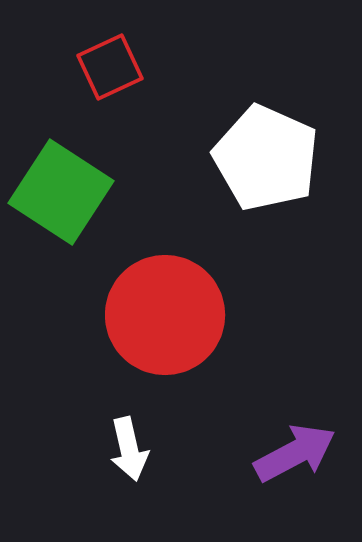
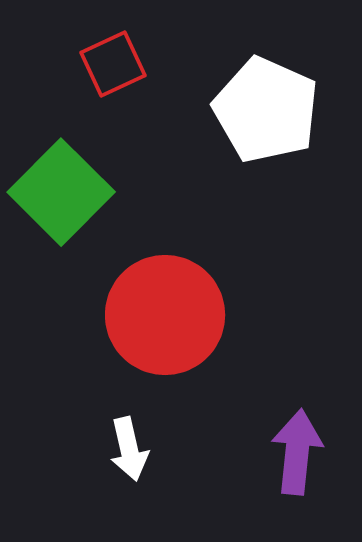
red square: moved 3 px right, 3 px up
white pentagon: moved 48 px up
green square: rotated 12 degrees clockwise
purple arrow: moved 2 px right, 1 px up; rotated 56 degrees counterclockwise
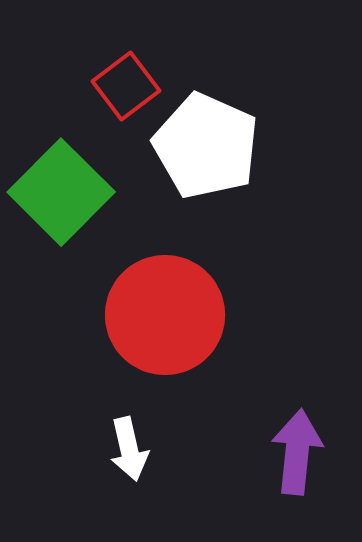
red square: moved 13 px right, 22 px down; rotated 12 degrees counterclockwise
white pentagon: moved 60 px left, 36 px down
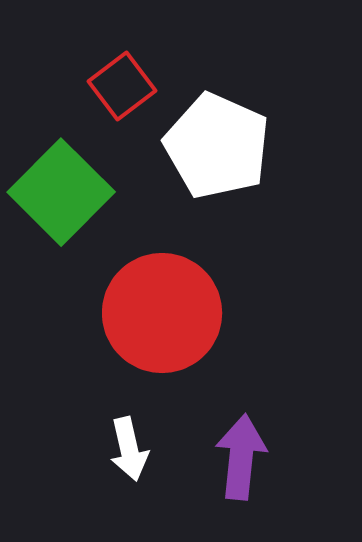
red square: moved 4 px left
white pentagon: moved 11 px right
red circle: moved 3 px left, 2 px up
purple arrow: moved 56 px left, 5 px down
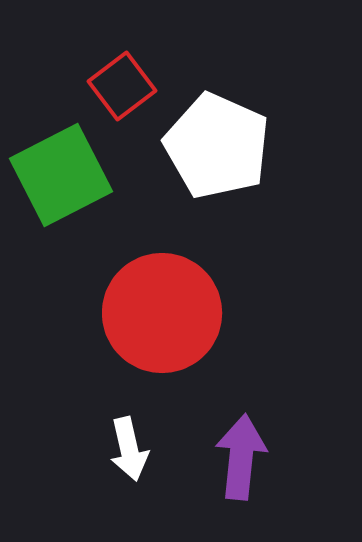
green square: moved 17 px up; rotated 18 degrees clockwise
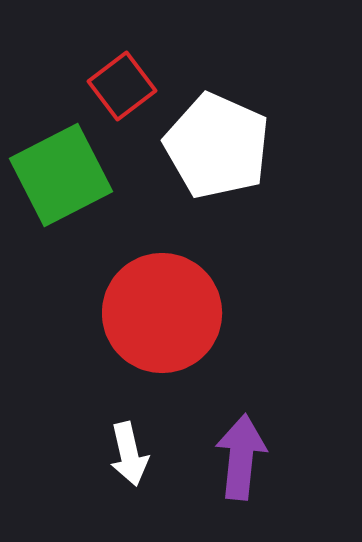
white arrow: moved 5 px down
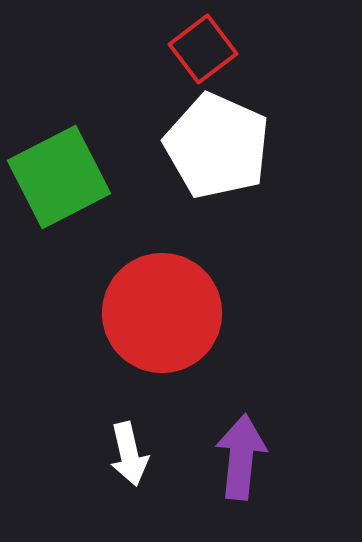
red square: moved 81 px right, 37 px up
green square: moved 2 px left, 2 px down
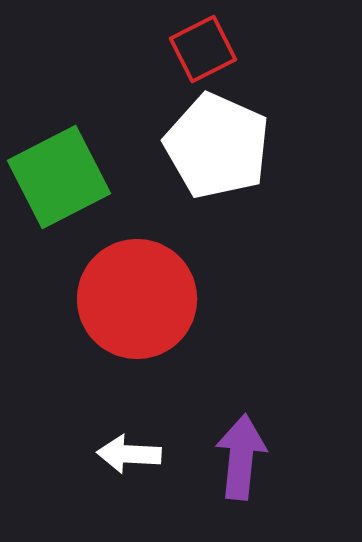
red square: rotated 10 degrees clockwise
red circle: moved 25 px left, 14 px up
white arrow: rotated 106 degrees clockwise
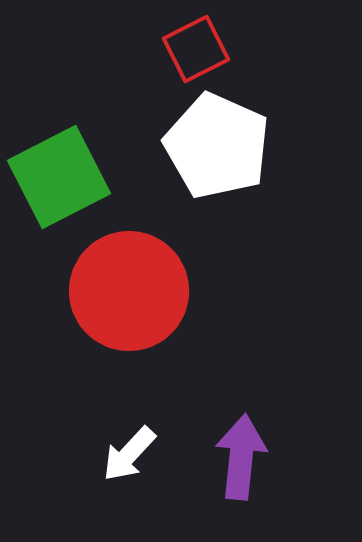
red square: moved 7 px left
red circle: moved 8 px left, 8 px up
white arrow: rotated 50 degrees counterclockwise
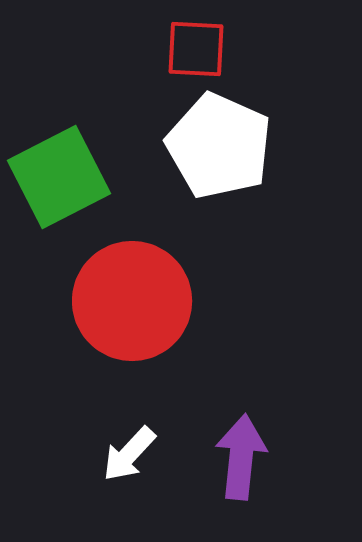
red square: rotated 30 degrees clockwise
white pentagon: moved 2 px right
red circle: moved 3 px right, 10 px down
